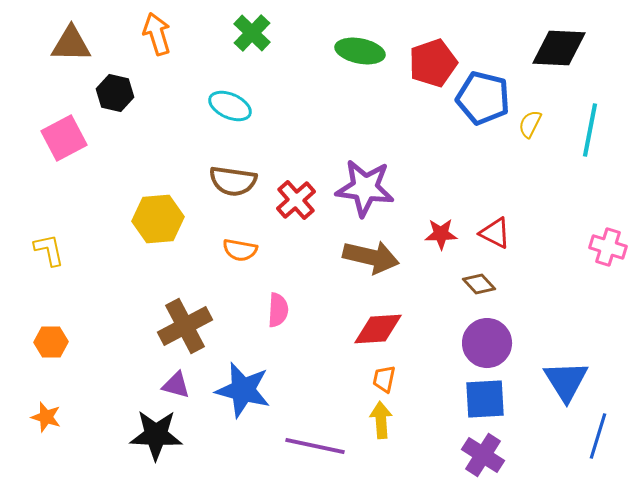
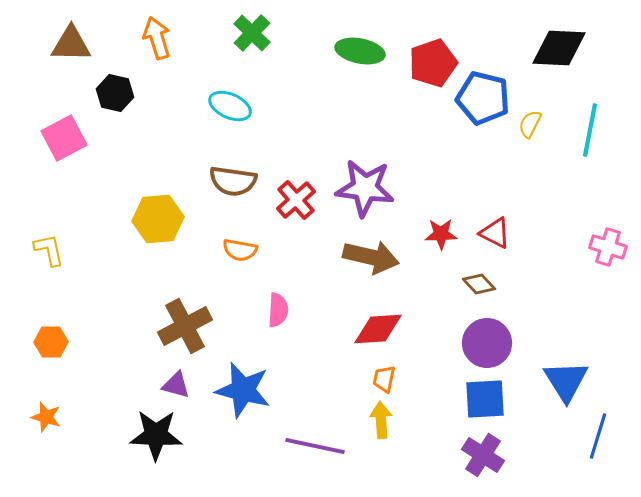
orange arrow: moved 4 px down
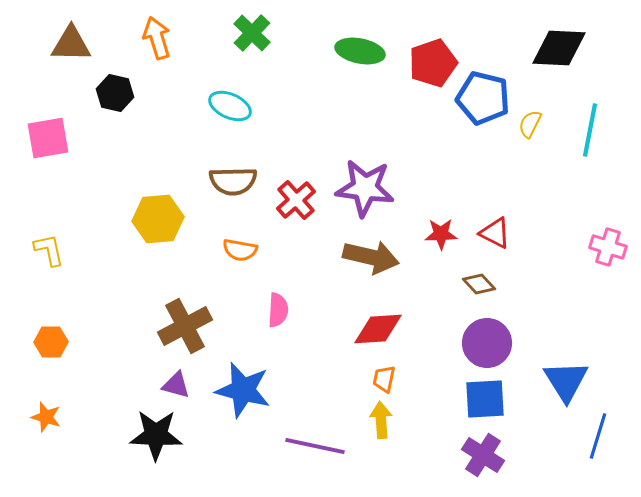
pink square: moved 16 px left; rotated 18 degrees clockwise
brown semicircle: rotated 9 degrees counterclockwise
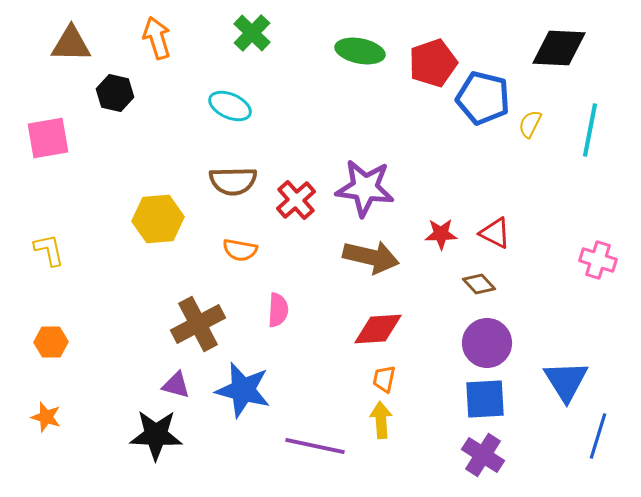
pink cross: moved 10 px left, 13 px down
brown cross: moved 13 px right, 2 px up
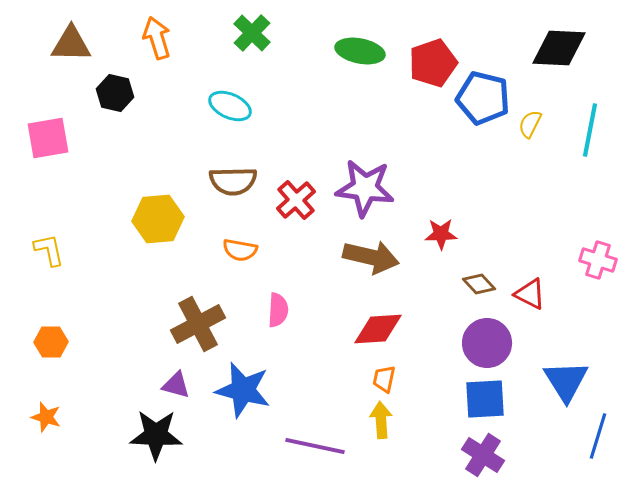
red triangle: moved 35 px right, 61 px down
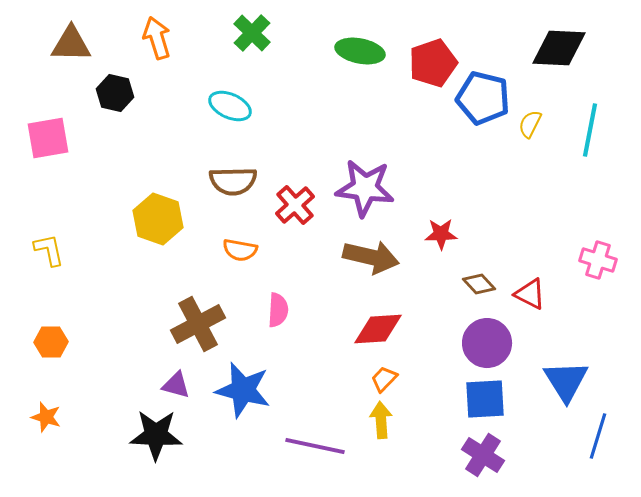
red cross: moved 1 px left, 5 px down
yellow hexagon: rotated 24 degrees clockwise
orange trapezoid: rotated 32 degrees clockwise
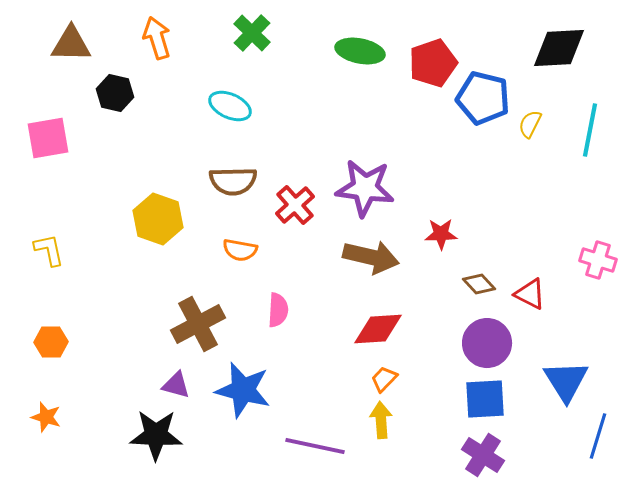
black diamond: rotated 6 degrees counterclockwise
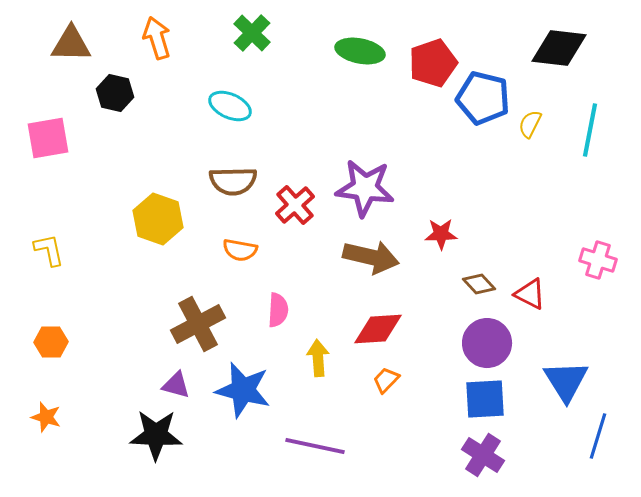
black diamond: rotated 10 degrees clockwise
orange trapezoid: moved 2 px right, 1 px down
yellow arrow: moved 63 px left, 62 px up
